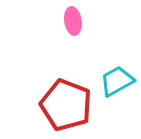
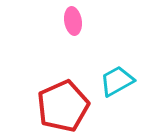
red pentagon: moved 3 px left, 1 px down; rotated 27 degrees clockwise
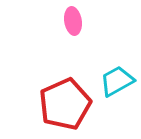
red pentagon: moved 2 px right, 2 px up
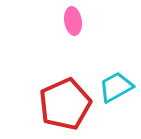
cyan trapezoid: moved 1 px left, 6 px down
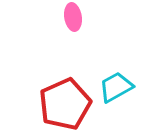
pink ellipse: moved 4 px up
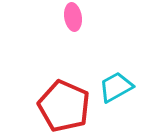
red pentagon: moved 1 px left, 2 px down; rotated 24 degrees counterclockwise
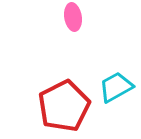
red pentagon: rotated 21 degrees clockwise
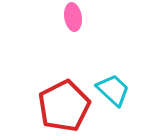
cyan trapezoid: moved 3 px left, 3 px down; rotated 72 degrees clockwise
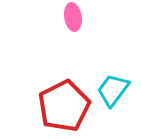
cyan trapezoid: rotated 96 degrees counterclockwise
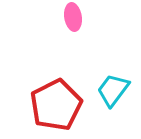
red pentagon: moved 8 px left, 1 px up
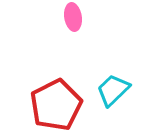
cyan trapezoid: rotated 9 degrees clockwise
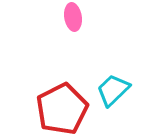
red pentagon: moved 6 px right, 4 px down
